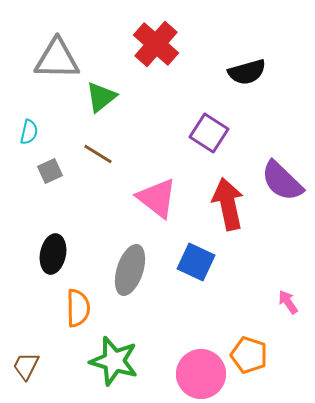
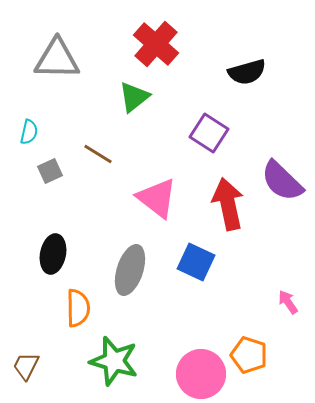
green triangle: moved 33 px right
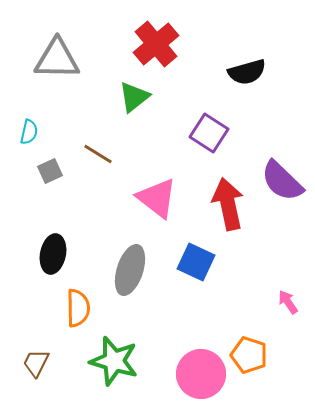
red cross: rotated 9 degrees clockwise
brown trapezoid: moved 10 px right, 3 px up
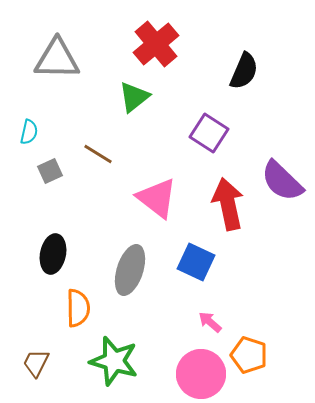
black semicircle: moved 3 px left, 1 px up; rotated 51 degrees counterclockwise
pink arrow: moved 78 px left, 20 px down; rotated 15 degrees counterclockwise
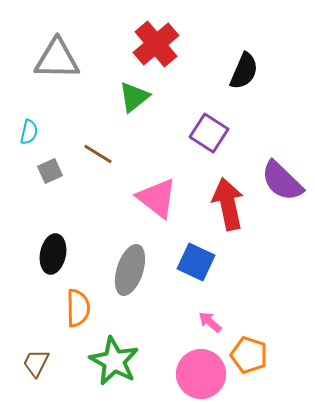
green star: rotated 12 degrees clockwise
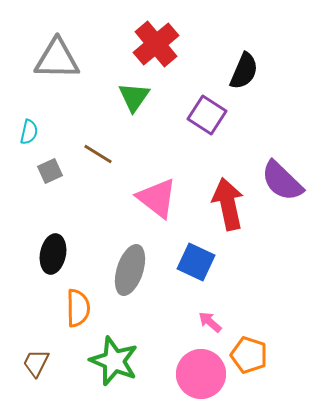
green triangle: rotated 16 degrees counterclockwise
purple square: moved 2 px left, 18 px up
green star: rotated 6 degrees counterclockwise
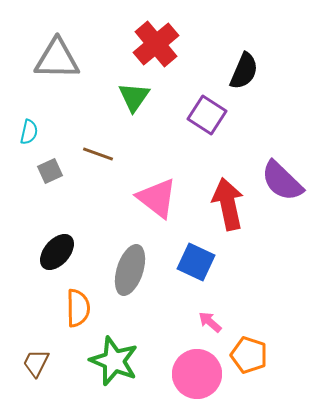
brown line: rotated 12 degrees counterclockwise
black ellipse: moved 4 px right, 2 px up; rotated 30 degrees clockwise
pink circle: moved 4 px left
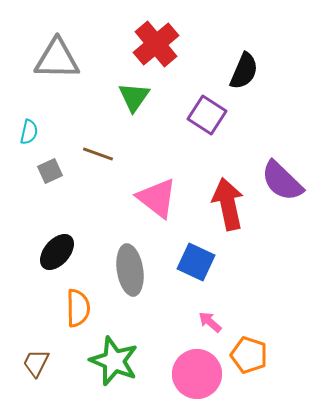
gray ellipse: rotated 27 degrees counterclockwise
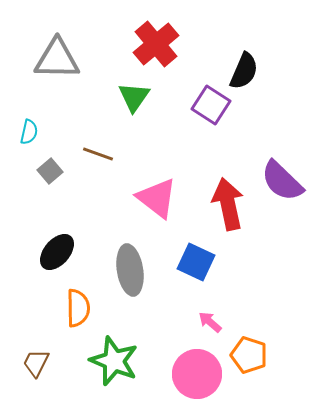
purple square: moved 4 px right, 10 px up
gray square: rotated 15 degrees counterclockwise
